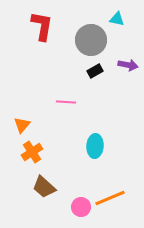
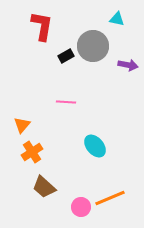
gray circle: moved 2 px right, 6 px down
black rectangle: moved 29 px left, 15 px up
cyan ellipse: rotated 45 degrees counterclockwise
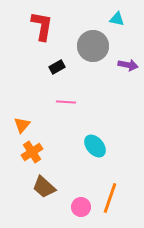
black rectangle: moved 9 px left, 11 px down
orange line: rotated 48 degrees counterclockwise
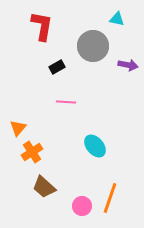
orange triangle: moved 4 px left, 3 px down
pink circle: moved 1 px right, 1 px up
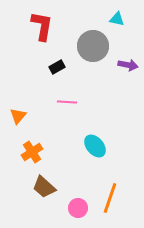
pink line: moved 1 px right
orange triangle: moved 12 px up
pink circle: moved 4 px left, 2 px down
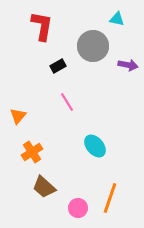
black rectangle: moved 1 px right, 1 px up
pink line: rotated 54 degrees clockwise
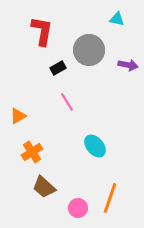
red L-shape: moved 5 px down
gray circle: moved 4 px left, 4 px down
black rectangle: moved 2 px down
orange triangle: rotated 18 degrees clockwise
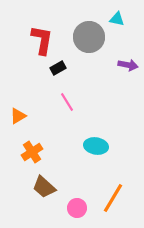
red L-shape: moved 9 px down
gray circle: moved 13 px up
cyan ellipse: moved 1 px right; rotated 40 degrees counterclockwise
orange line: moved 3 px right; rotated 12 degrees clockwise
pink circle: moved 1 px left
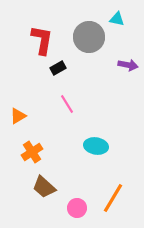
pink line: moved 2 px down
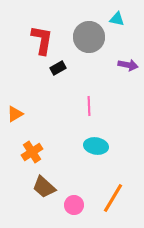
pink line: moved 22 px right, 2 px down; rotated 30 degrees clockwise
orange triangle: moved 3 px left, 2 px up
pink circle: moved 3 px left, 3 px up
